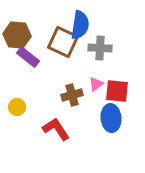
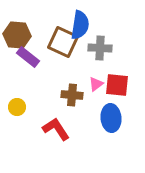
red square: moved 6 px up
brown cross: rotated 20 degrees clockwise
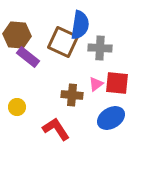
red square: moved 2 px up
blue ellipse: rotated 64 degrees clockwise
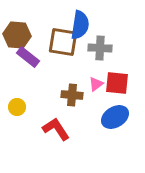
brown square: rotated 16 degrees counterclockwise
blue ellipse: moved 4 px right, 1 px up
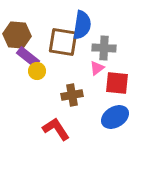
blue semicircle: moved 2 px right
gray cross: moved 4 px right
pink triangle: moved 1 px right, 16 px up
brown cross: rotated 15 degrees counterclockwise
yellow circle: moved 20 px right, 36 px up
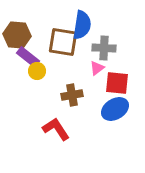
blue ellipse: moved 8 px up
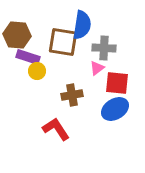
purple rectangle: rotated 20 degrees counterclockwise
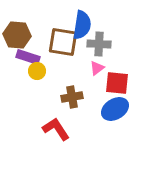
gray cross: moved 5 px left, 4 px up
brown cross: moved 2 px down
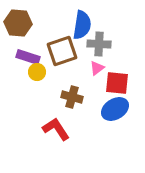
brown hexagon: moved 1 px right, 12 px up
brown square: moved 1 px left, 9 px down; rotated 28 degrees counterclockwise
yellow circle: moved 1 px down
brown cross: rotated 25 degrees clockwise
